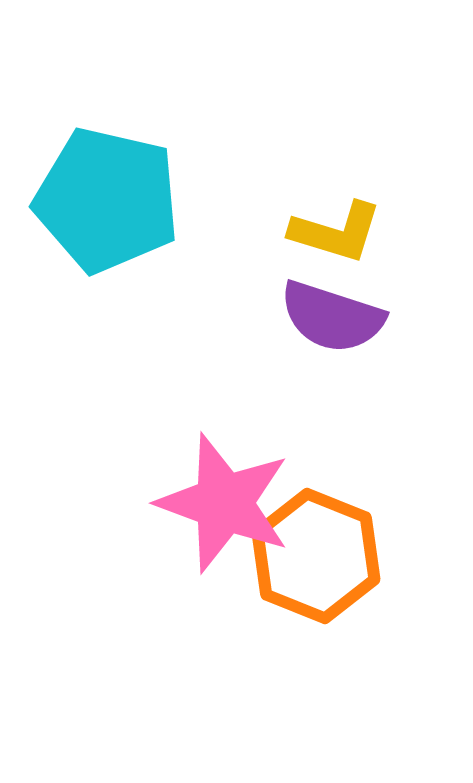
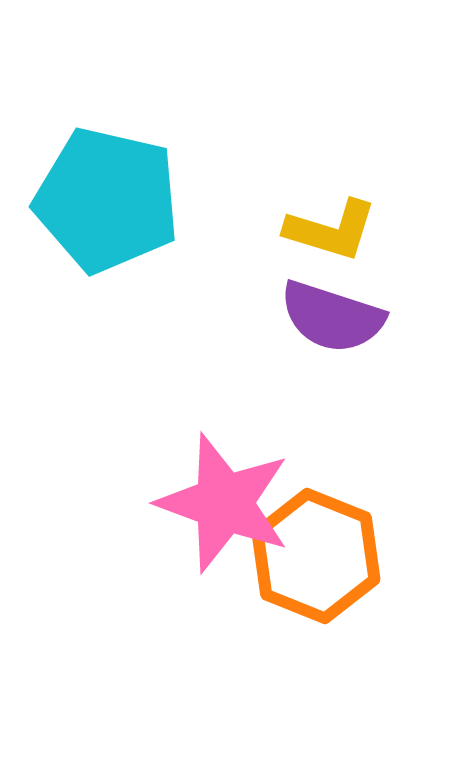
yellow L-shape: moved 5 px left, 2 px up
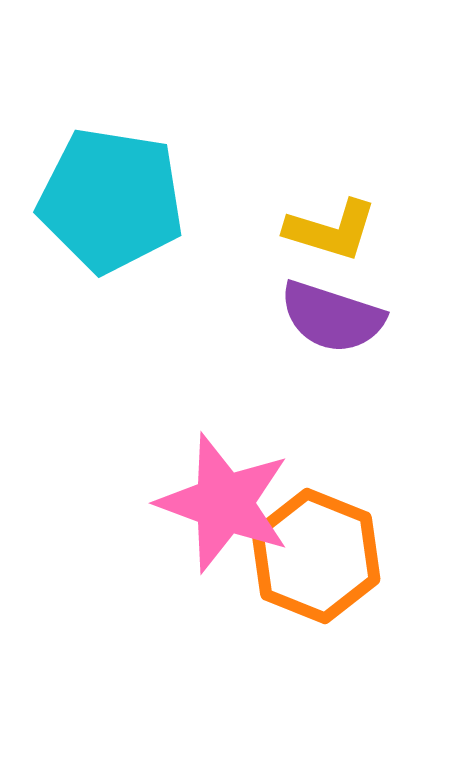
cyan pentagon: moved 4 px right; rotated 4 degrees counterclockwise
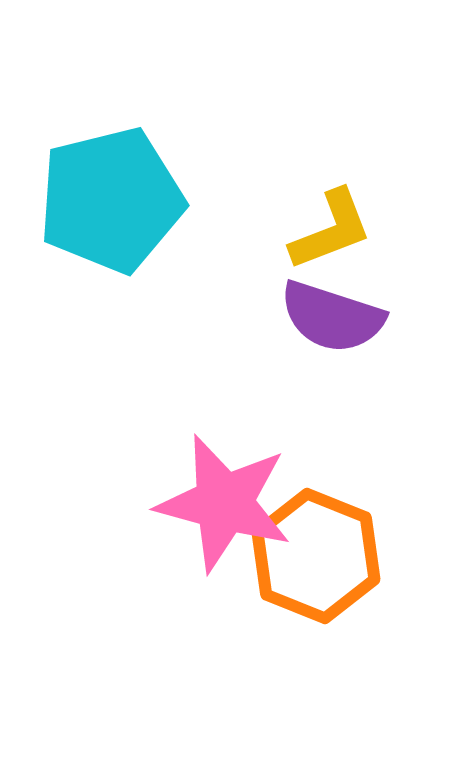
cyan pentagon: rotated 23 degrees counterclockwise
yellow L-shape: rotated 38 degrees counterclockwise
pink star: rotated 5 degrees counterclockwise
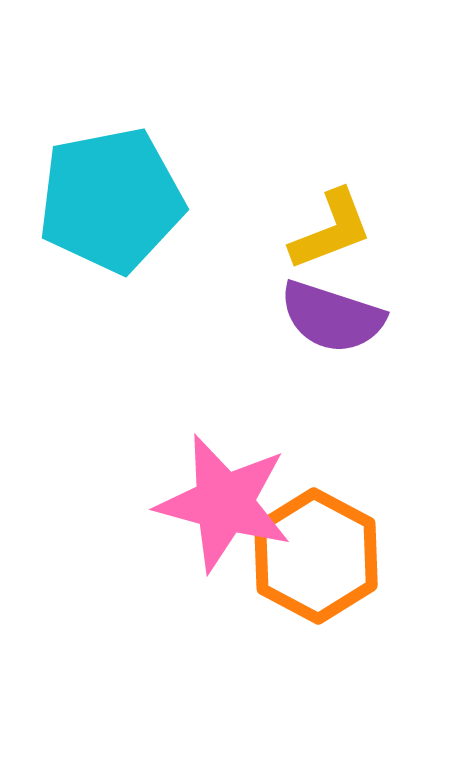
cyan pentagon: rotated 3 degrees clockwise
orange hexagon: rotated 6 degrees clockwise
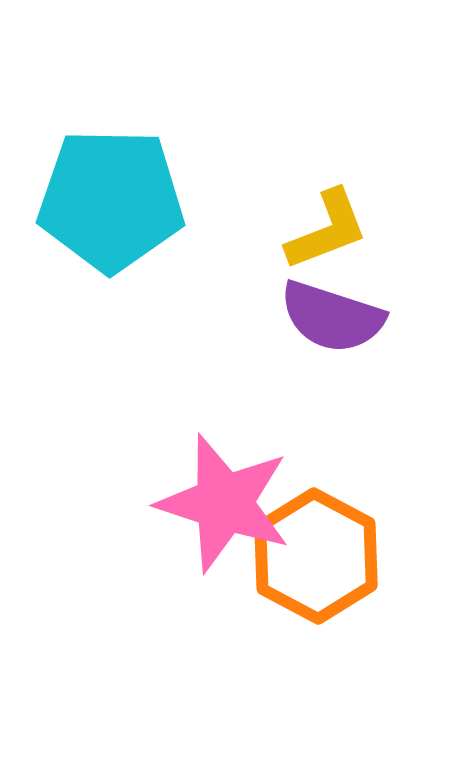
cyan pentagon: rotated 12 degrees clockwise
yellow L-shape: moved 4 px left
pink star: rotated 3 degrees clockwise
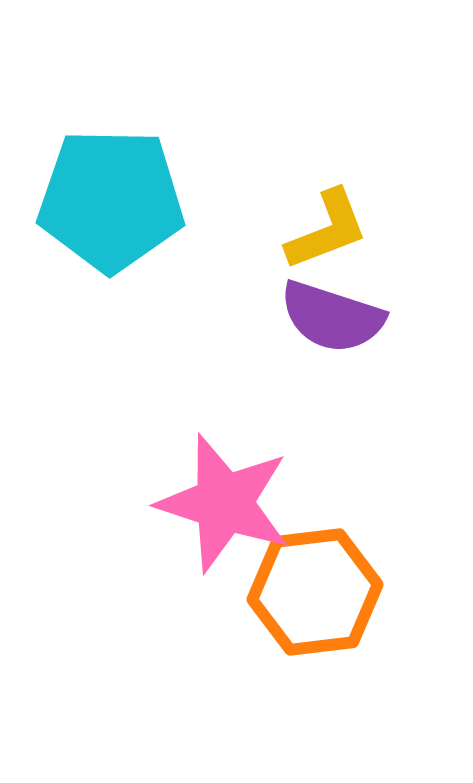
orange hexagon: moved 1 px left, 36 px down; rotated 25 degrees clockwise
